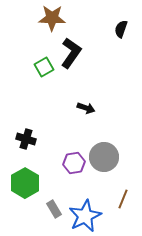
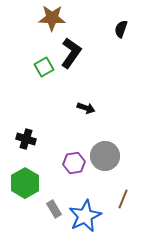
gray circle: moved 1 px right, 1 px up
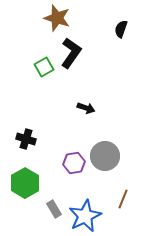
brown star: moved 5 px right; rotated 16 degrees clockwise
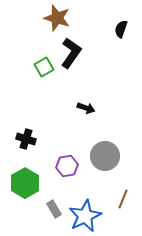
purple hexagon: moved 7 px left, 3 px down
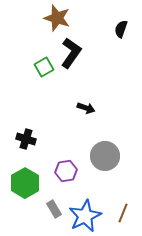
purple hexagon: moved 1 px left, 5 px down
brown line: moved 14 px down
